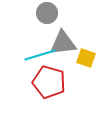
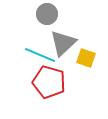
gray circle: moved 1 px down
gray triangle: rotated 36 degrees counterclockwise
cyan line: rotated 40 degrees clockwise
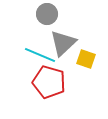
yellow square: moved 1 px down
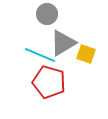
gray triangle: rotated 12 degrees clockwise
yellow square: moved 5 px up
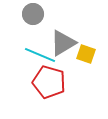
gray circle: moved 14 px left
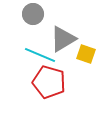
gray triangle: moved 4 px up
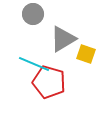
cyan line: moved 6 px left, 9 px down
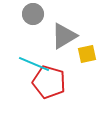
gray triangle: moved 1 px right, 3 px up
yellow square: moved 1 px right; rotated 30 degrees counterclockwise
